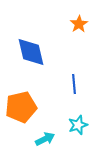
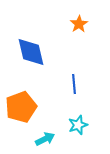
orange pentagon: rotated 8 degrees counterclockwise
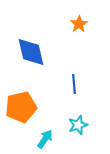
orange pentagon: rotated 8 degrees clockwise
cyan arrow: rotated 30 degrees counterclockwise
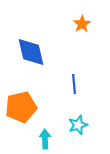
orange star: moved 3 px right
cyan arrow: rotated 36 degrees counterclockwise
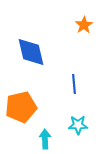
orange star: moved 2 px right, 1 px down
cyan star: rotated 18 degrees clockwise
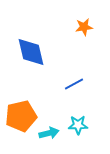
orange star: moved 2 px down; rotated 24 degrees clockwise
blue line: rotated 66 degrees clockwise
orange pentagon: moved 9 px down
cyan arrow: moved 4 px right, 6 px up; rotated 78 degrees clockwise
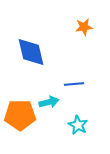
blue line: rotated 24 degrees clockwise
orange pentagon: moved 1 px left, 1 px up; rotated 12 degrees clockwise
cyan star: rotated 30 degrees clockwise
cyan arrow: moved 31 px up
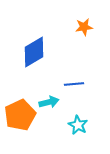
blue diamond: moved 3 px right; rotated 72 degrees clockwise
orange pentagon: rotated 24 degrees counterclockwise
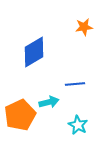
blue line: moved 1 px right
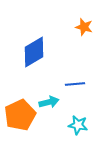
orange star: rotated 24 degrees clockwise
cyan star: rotated 18 degrees counterclockwise
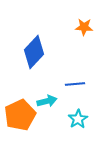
orange star: rotated 12 degrees counterclockwise
blue diamond: rotated 16 degrees counterclockwise
cyan arrow: moved 2 px left, 1 px up
cyan star: moved 6 px up; rotated 30 degrees clockwise
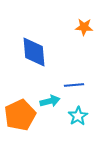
blue diamond: rotated 48 degrees counterclockwise
blue line: moved 1 px left, 1 px down
cyan arrow: moved 3 px right
cyan star: moved 3 px up
